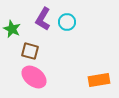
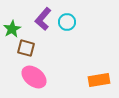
purple L-shape: rotated 10 degrees clockwise
green star: rotated 18 degrees clockwise
brown square: moved 4 px left, 3 px up
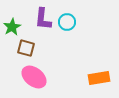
purple L-shape: rotated 35 degrees counterclockwise
green star: moved 2 px up
orange rectangle: moved 2 px up
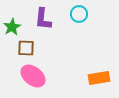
cyan circle: moved 12 px right, 8 px up
brown square: rotated 12 degrees counterclockwise
pink ellipse: moved 1 px left, 1 px up
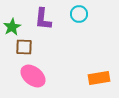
brown square: moved 2 px left, 1 px up
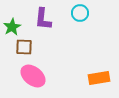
cyan circle: moved 1 px right, 1 px up
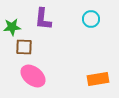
cyan circle: moved 11 px right, 6 px down
green star: rotated 24 degrees clockwise
orange rectangle: moved 1 px left, 1 px down
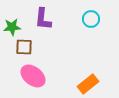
orange rectangle: moved 10 px left, 5 px down; rotated 30 degrees counterclockwise
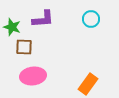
purple L-shape: rotated 100 degrees counterclockwise
green star: rotated 24 degrees clockwise
pink ellipse: rotated 45 degrees counterclockwise
orange rectangle: rotated 15 degrees counterclockwise
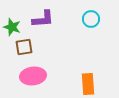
brown square: rotated 12 degrees counterclockwise
orange rectangle: rotated 40 degrees counterclockwise
